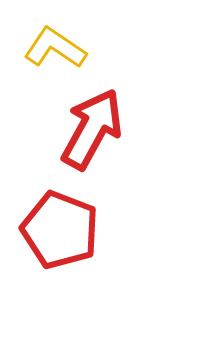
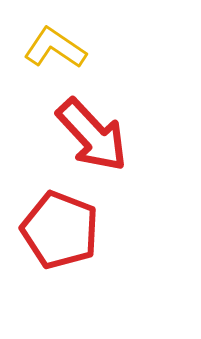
red arrow: moved 6 px down; rotated 108 degrees clockwise
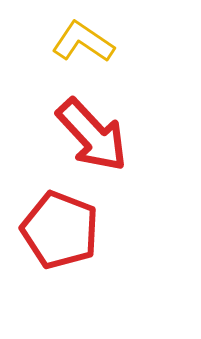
yellow L-shape: moved 28 px right, 6 px up
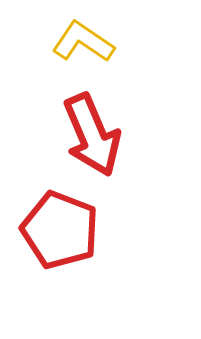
red arrow: rotated 20 degrees clockwise
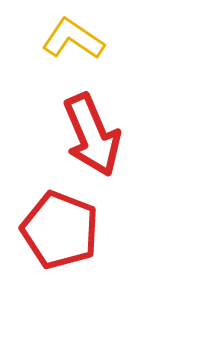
yellow L-shape: moved 10 px left, 3 px up
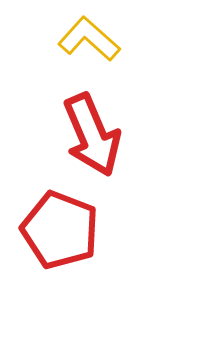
yellow L-shape: moved 16 px right; rotated 8 degrees clockwise
